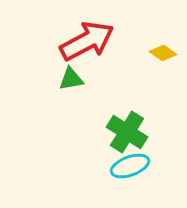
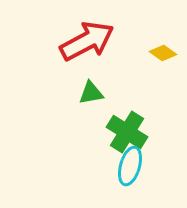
green triangle: moved 20 px right, 14 px down
cyan ellipse: rotated 54 degrees counterclockwise
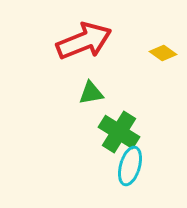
red arrow: moved 3 px left; rotated 6 degrees clockwise
green cross: moved 8 px left
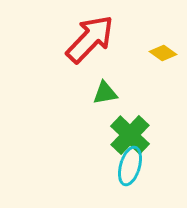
red arrow: moved 6 px right, 2 px up; rotated 24 degrees counterclockwise
green triangle: moved 14 px right
green cross: moved 11 px right, 3 px down; rotated 12 degrees clockwise
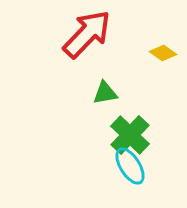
red arrow: moved 3 px left, 5 px up
cyan ellipse: rotated 48 degrees counterclockwise
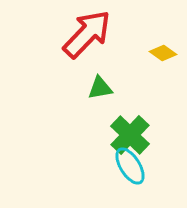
green triangle: moved 5 px left, 5 px up
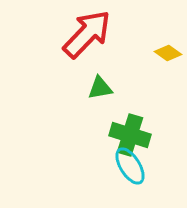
yellow diamond: moved 5 px right
green cross: rotated 27 degrees counterclockwise
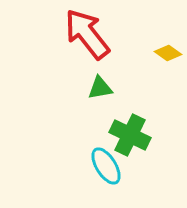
red arrow: rotated 82 degrees counterclockwise
green cross: rotated 9 degrees clockwise
cyan ellipse: moved 24 px left
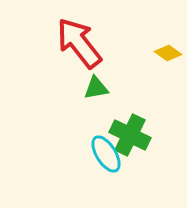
red arrow: moved 8 px left, 9 px down
green triangle: moved 4 px left
cyan ellipse: moved 12 px up
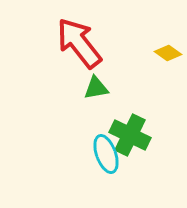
cyan ellipse: rotated 12 degrees clockwise
